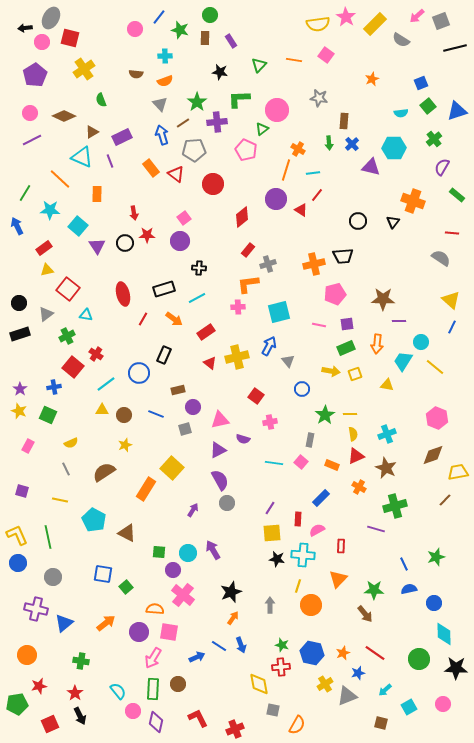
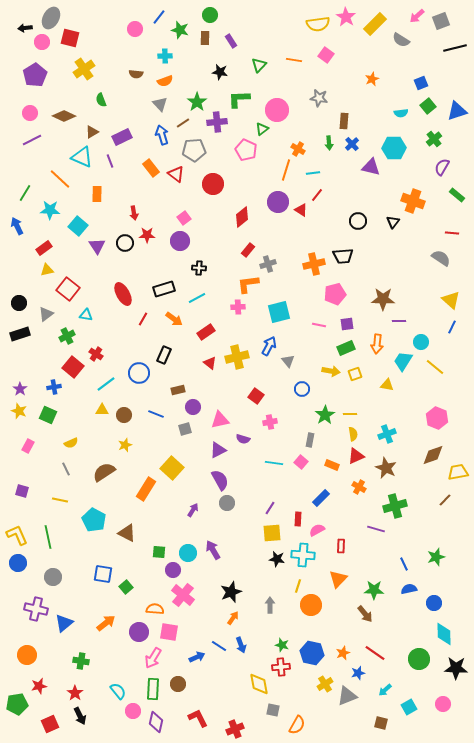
purple circle at (276, 199): moved 2 px right, 3 px down
red ellipse at (123, 294): rotated 15 degrees counterclockwise
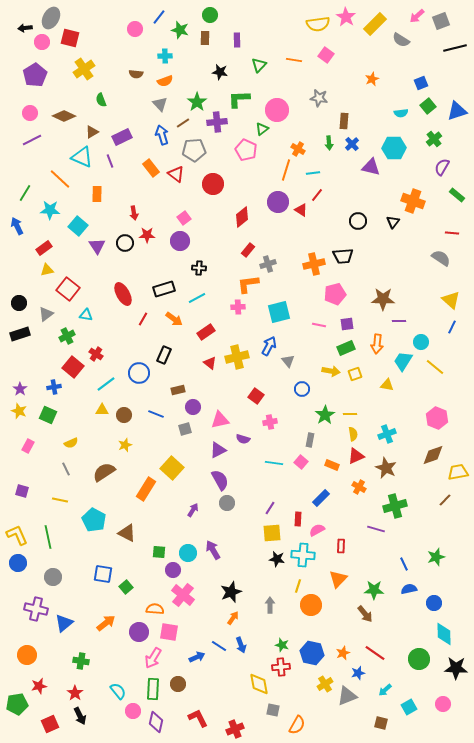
purple rectangle at (231, 41): moved 6 px right, 1 px up; rotated 32 degrees clockwise
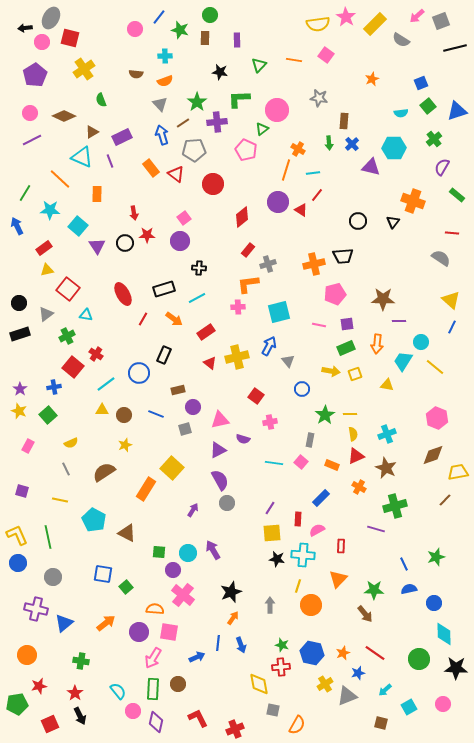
green square at (48, 415): rotated 24 degrees clockwise
blue line at (219, 646): moved 1 px left, 3 px up; rotated 63 degrees clockwise
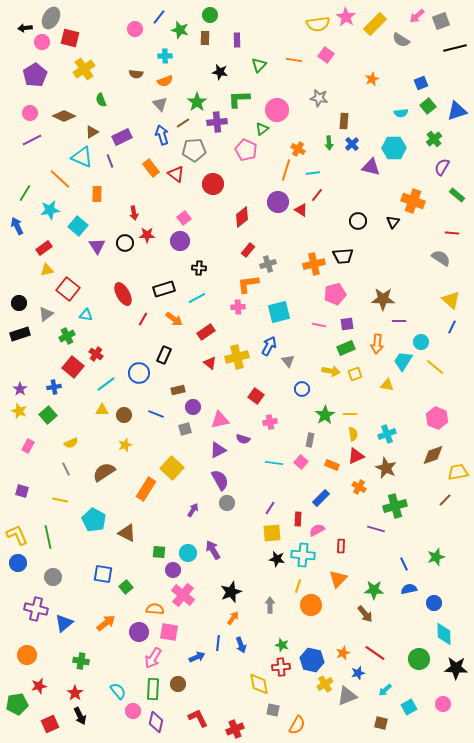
cyan star at (50, 210): rotated 12 degrees counterclockwise
blue hexagon at (312, 653): moved 7 px down
